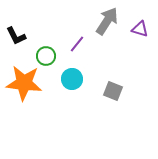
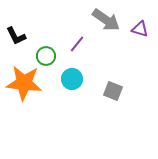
gray arrow: moved 1 px left, 1 px up; rotated 92 degrees clockwise
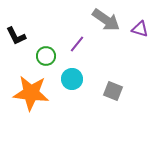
orange star: moved 7 px right, 10 px down
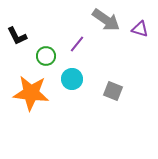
black L-shape: moved 1 px right
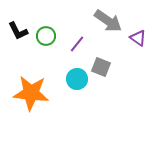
gray arrow: moved 2 px right, 1 px down
purple triangle: moved 2 px left, 9 px down; rotated 18 degrees clockwise
black L-shape: moved 1 px right, 5 px up
green circle: moved 20 px up
cyan circle: moved 5 px right
gray square: moved 12 px left, 24 px up
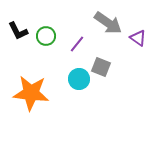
gray arrow: moved 2 px down
cyan circle: moved 2 px right
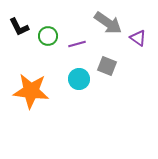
black L-shape: moved 1 px right, 4 px up
green circle: moved 2 px right
purple line: rotated 36 degrees clockwise
gray square: moved 6 px right, 1 px up
orange star: moved 2 px up
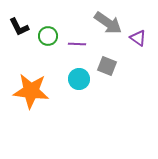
purple line: rotated 18 degrees clockwise
